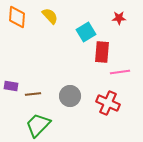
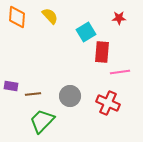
green trapezoid: moved 4 px right, 4 px up
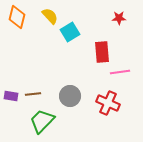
orange diamond: rotated 10 degrees clockwise
cyan square: moved 16 px left
red rectangle: rotated 10 degrees counterclockwise
purple rectangle: moved 10 px down
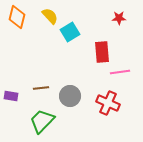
brown line: moved 8 px right, 6 px up
